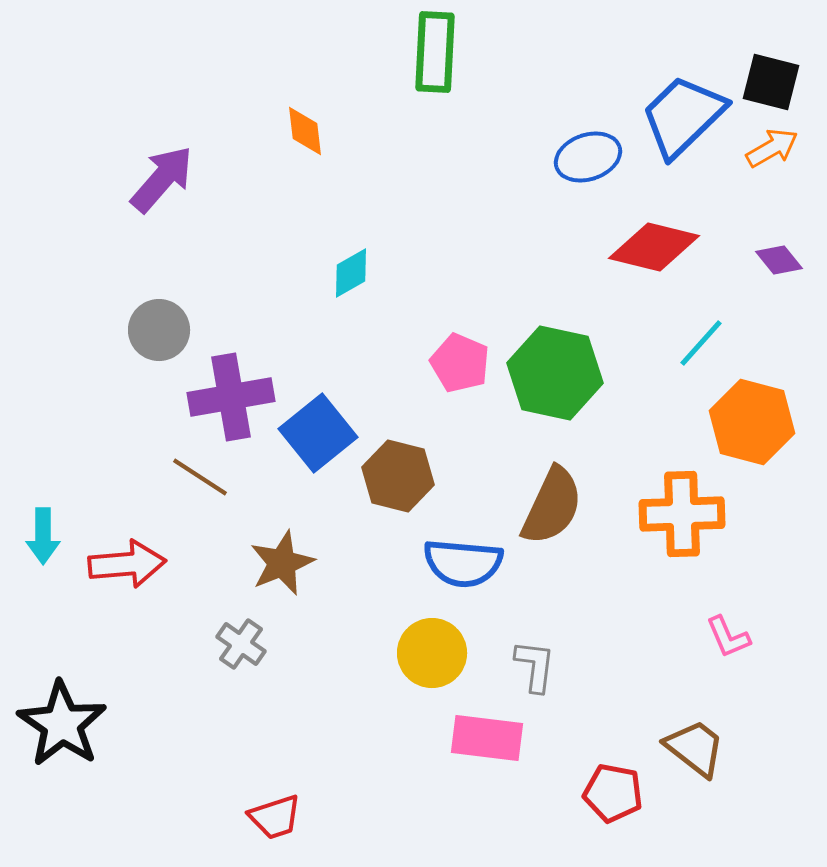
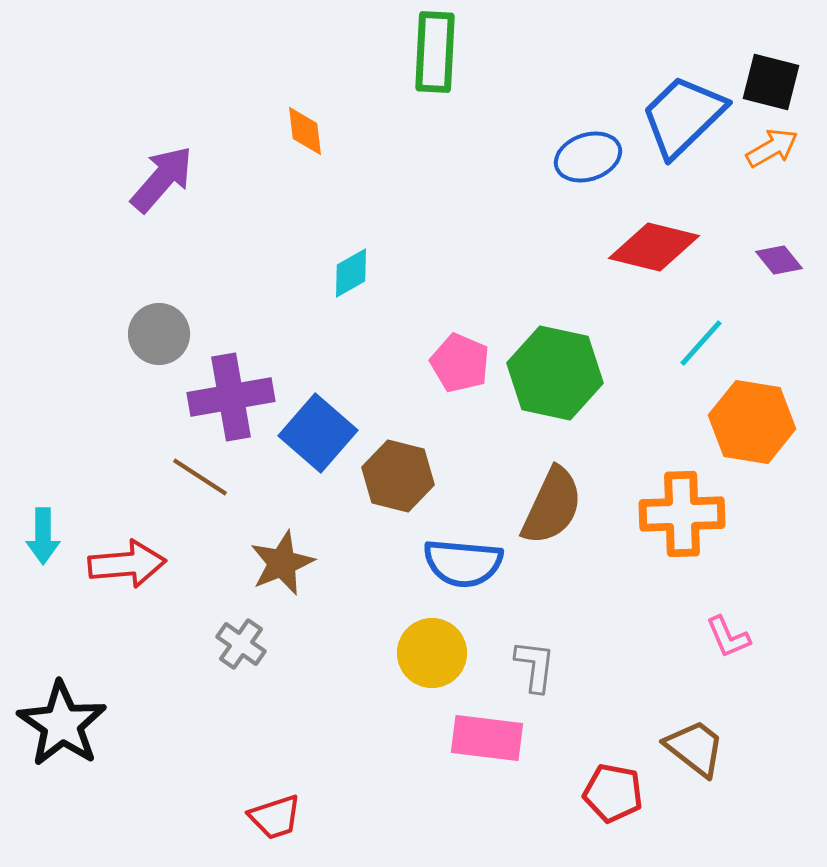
gray circle: moved 4 px down
orange hexagon: rotated 6 degrees counterclockwise
blue square: rotated 10 degrees counterclockwise
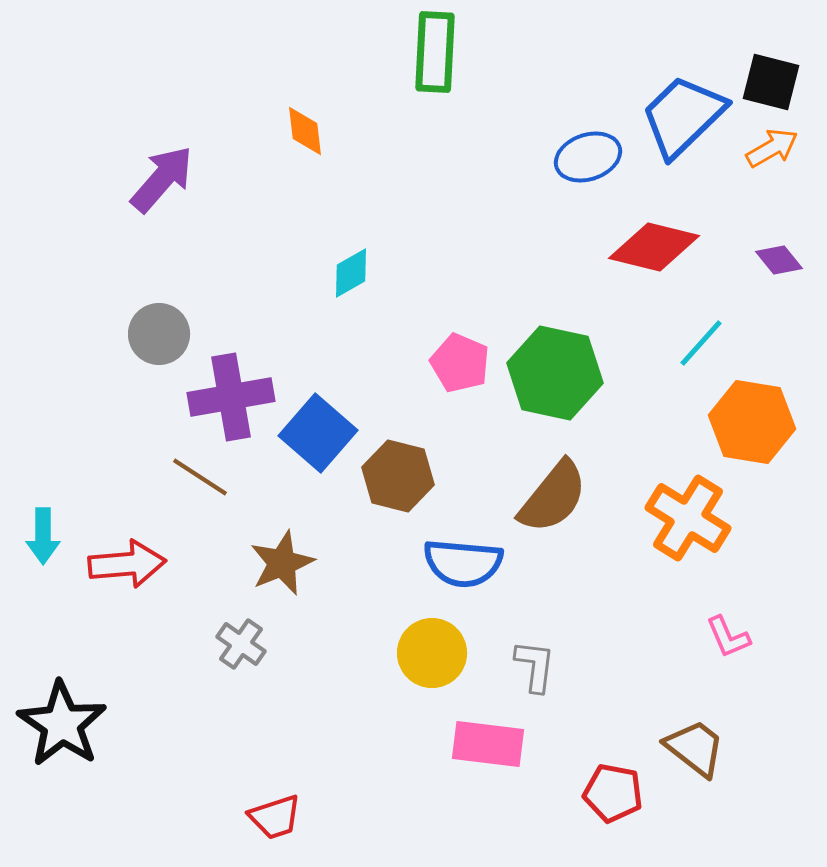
brown semicircle: moved 1 px right, 9 px up; rotated 14 degrees clockwise
orange cross: moved 6 px right, 4 px down; rotated 34 degrees clockwise
pink rectangle: moved 1 px right, 6 px down
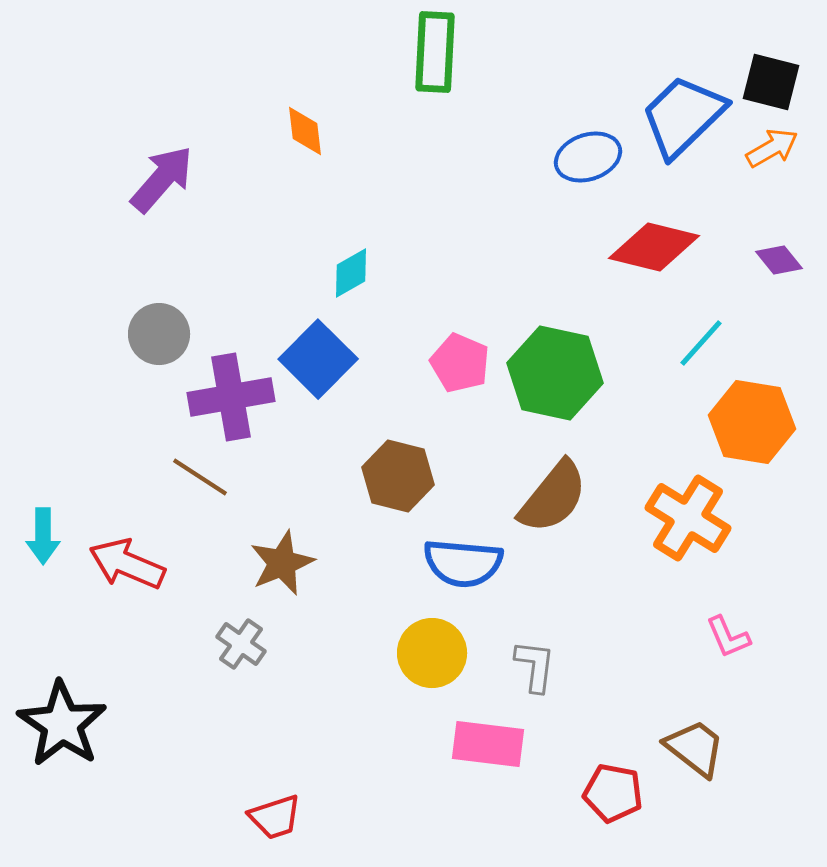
blue square: moved 74 px up; rotated 4 degrees clockwise
red arrow: rotated 152 degrees counterclockwise
